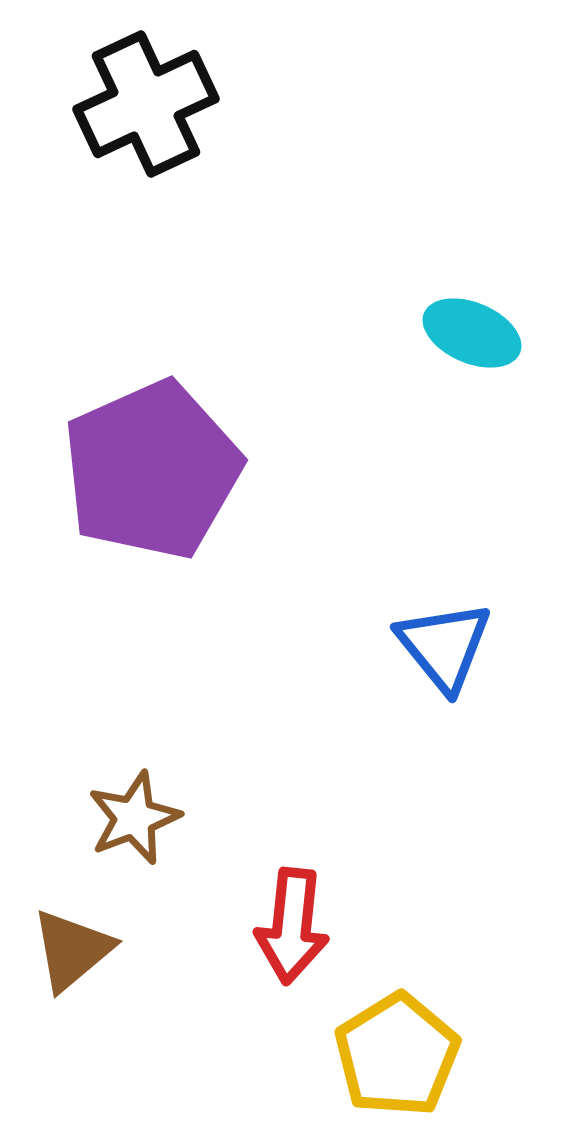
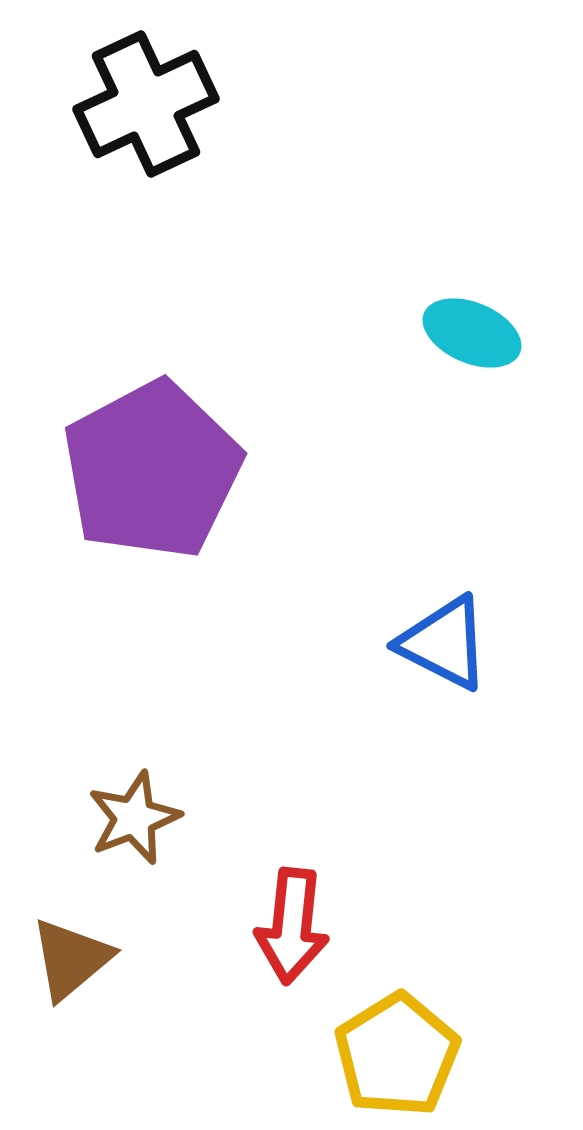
purple pentagon: rotated 4 degrees counterclockwise
blue triangle: moved 3 px up; rotated 24 degrees counterclockwise
brown triangle: moved 1 px left, 9 px down
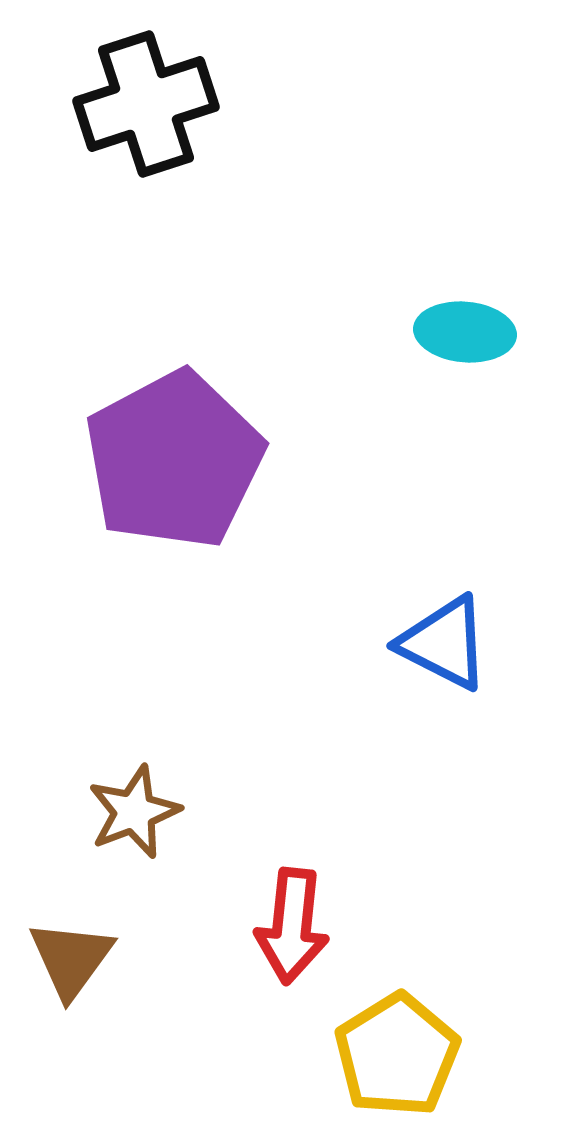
black cross: rotated 7 degrees clockwise
cyan ellipse: moved 7 px left, 1 px up; rotated 18 degrees counterclockwise
purple pentagon: moved 22 px right, 10 px up
brown star: moved 6 px up
brown triangle: rotated 14 degrees counterclockwise
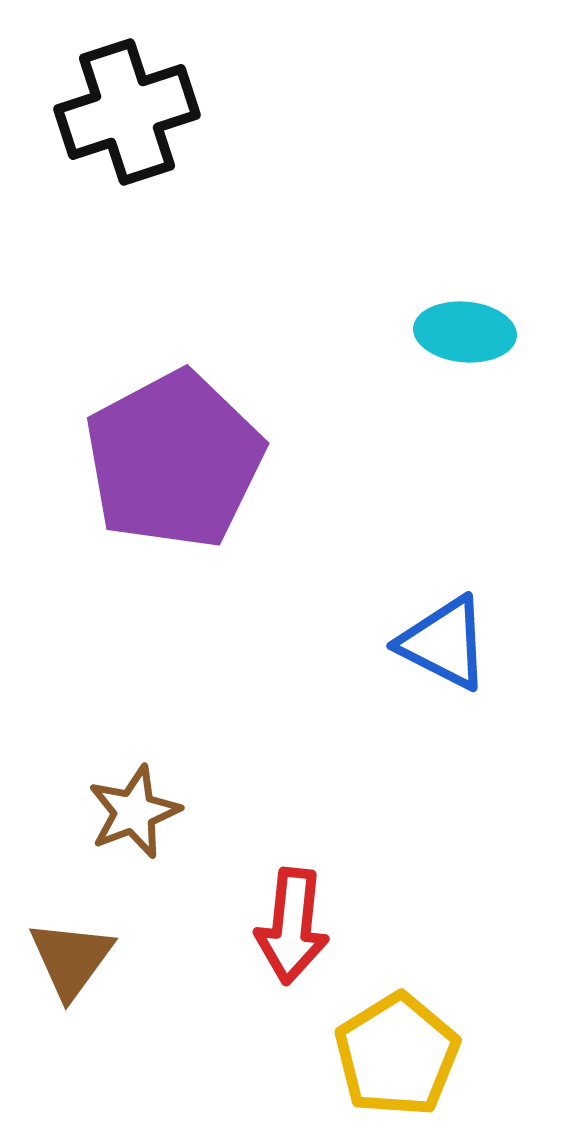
black cross: moved 19 px left, 8 px down
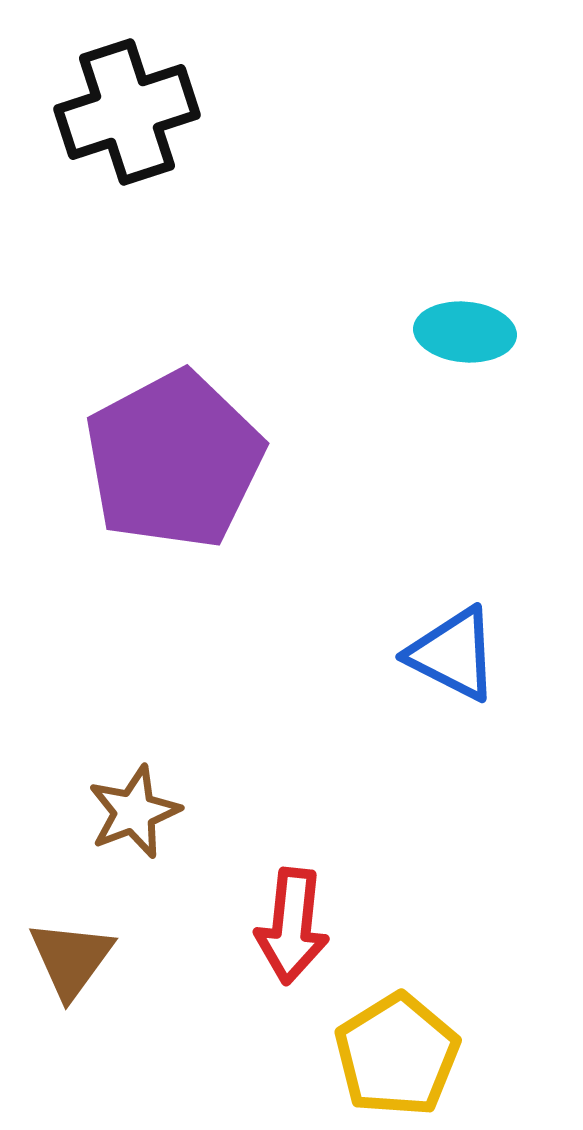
blue triangle: moved 9 px right, 11 px down
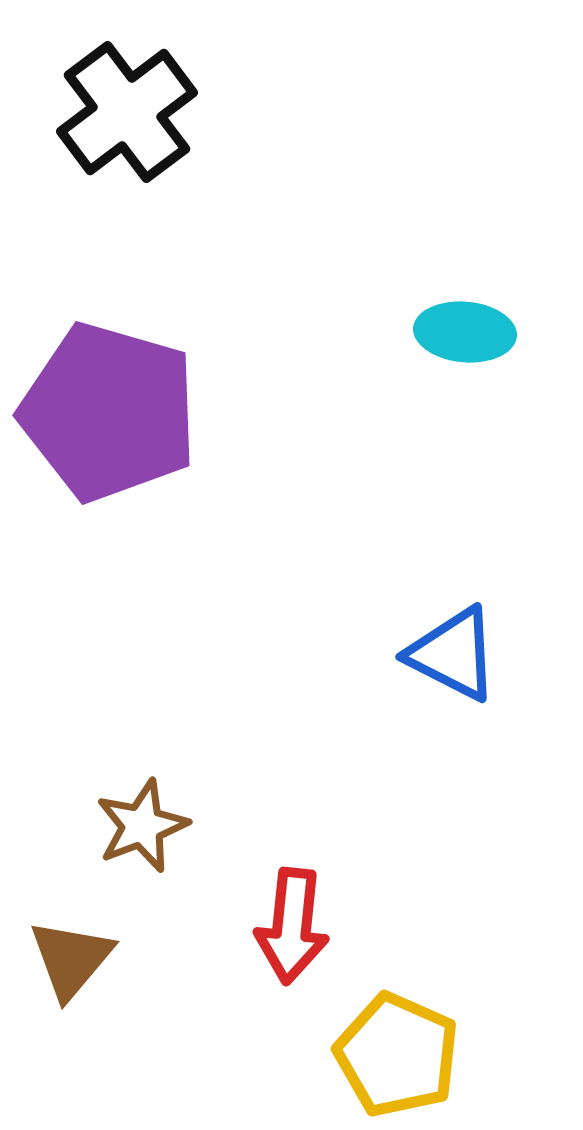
black cross: rotated 19 degrees counterclockwise
purple pentagon: moved 65 px left, 48 px up; rotated 28 degrees counterclockwise
brown star: moved 8 px right, 14 px down
brown triangle: rotated 4 degrees clockwise
yellow pentagon: rotated 16 degrees counterclockwise
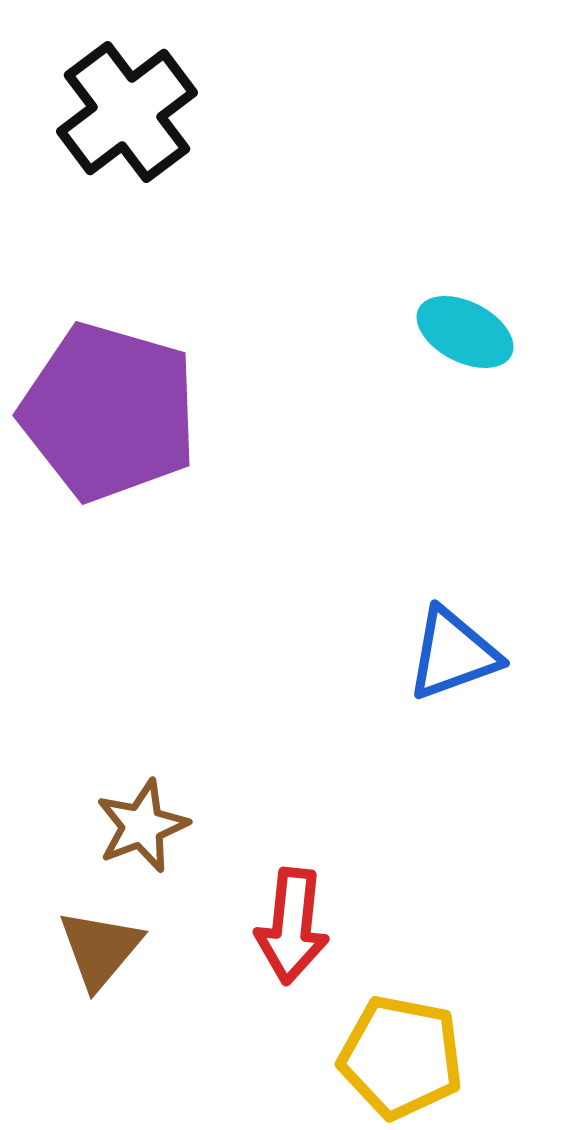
cyan ellipse: rotated 22 degrees clockwise
blue triangle: rotated 47 degrees counterclockwise
brown triangle: moved 29 px right, 10 px up
yellow pentagon: moved 4 px right, 2 px down; rotated 13 degrees counterclockwise
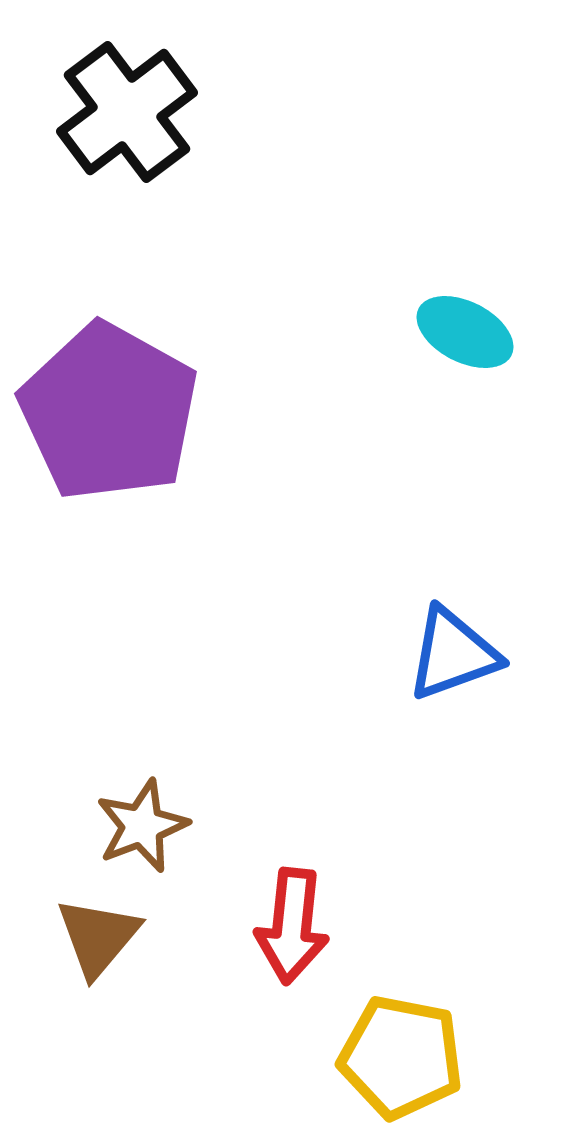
purple pentagon: rotated 13 degrees clockwise
brown triangle: moved 2 px left, 12 px up
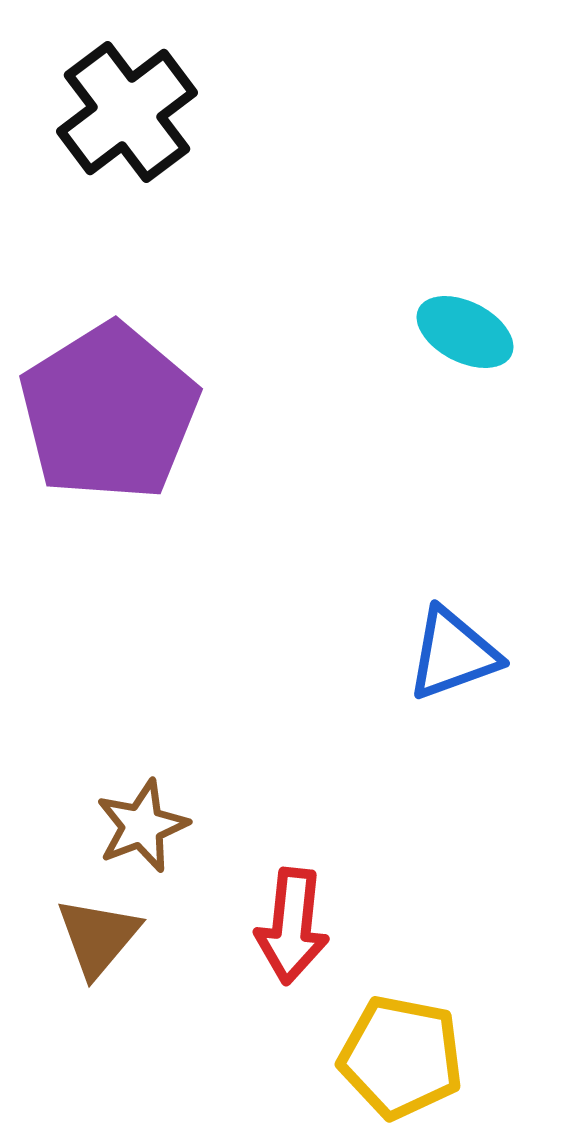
purple pentagon: rotated 11 degrees clockwise
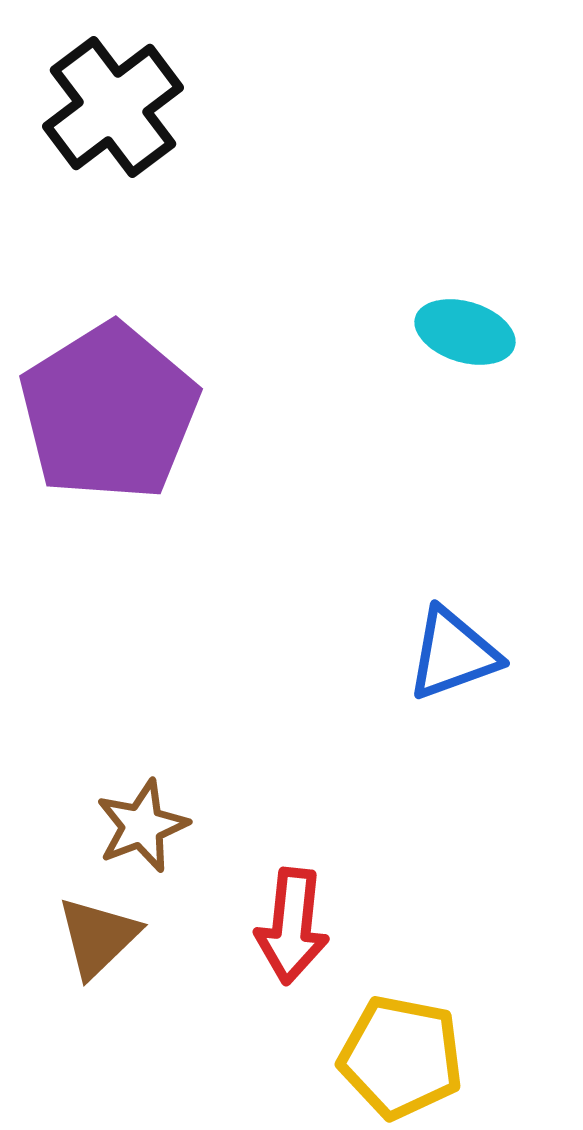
black cross: moved 14 px left, 5 px up
cyan ellipse: rotated 10 degrees counterclockwise
brown triangle: rotated 6 degrees clockwise
